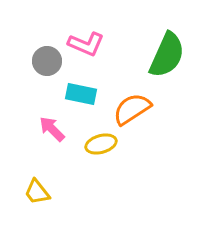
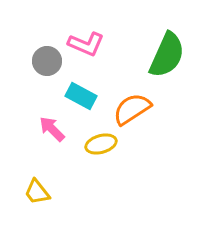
cyan rectangle: moved 2 px down; rotated 16 degrees clockwise
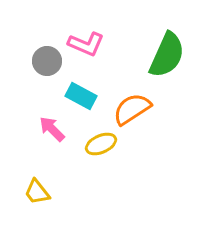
yellow ellipse: rotated 8 degrees counterclockwise
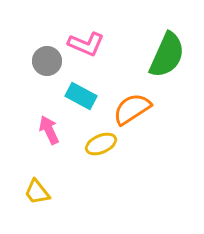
pink arrow: moved 3 px left, 1 px down; rotated 20 degrees clockwise
